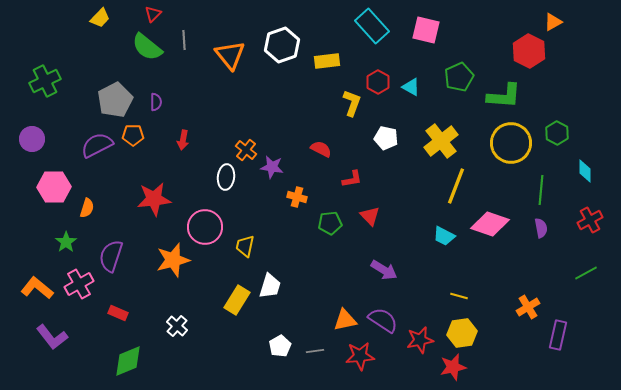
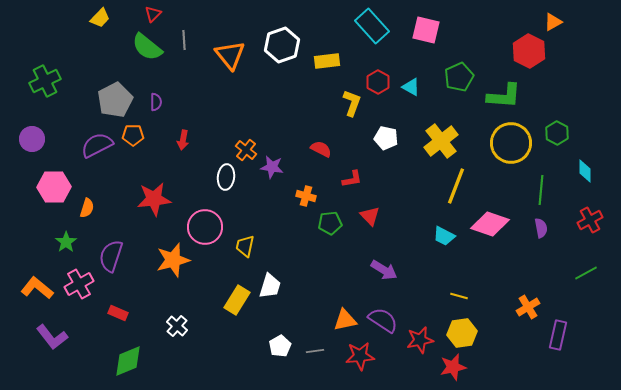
orange cross at (297, 197): moved 9 px right, 1 px up
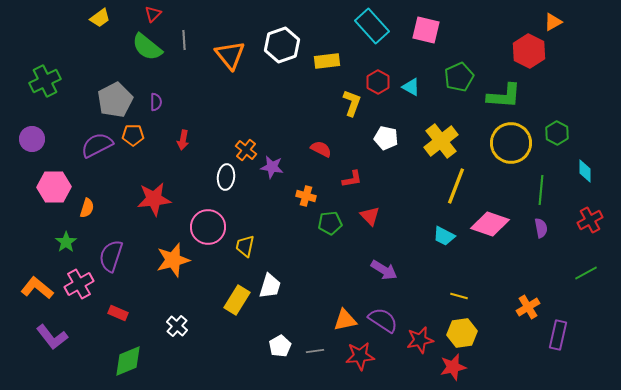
yellow trapezoid at (100, 18): rotated 10 degrees clockwise
pink circle at (205, 227): moved 3 px right
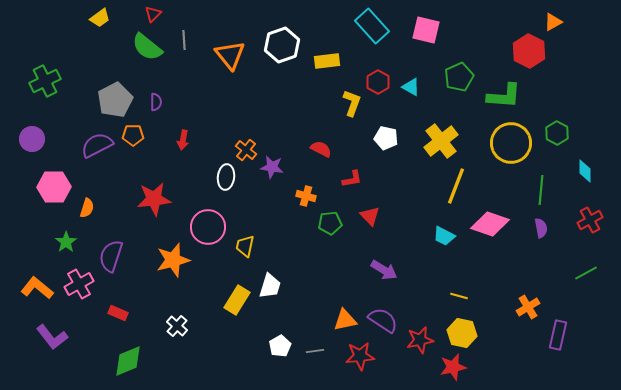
yellow hexagon at (462, 333): rotated 20 degrees clockwise
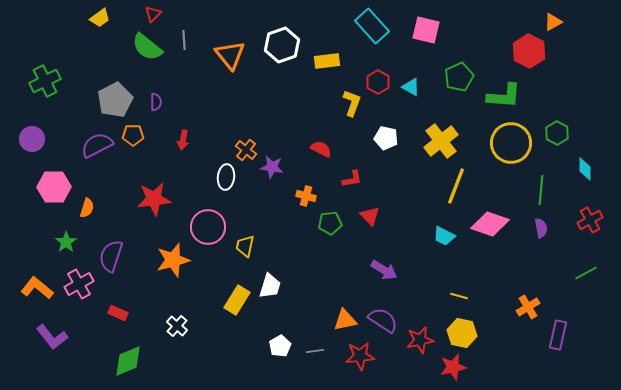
cyan diamond at (585, 171): moved 2 px up
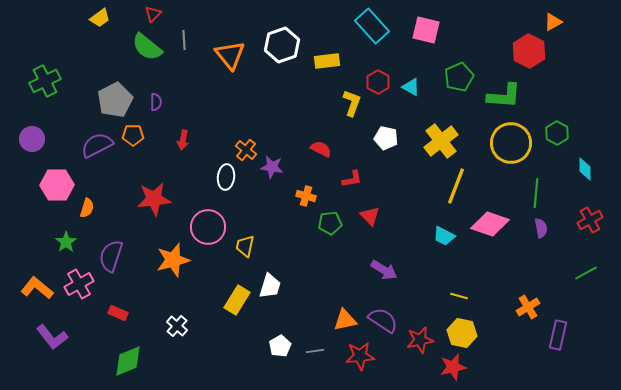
pink hexagon at (54, 187): moved 3 px right, 2 px up
green line at (541, 190): moved 5 px left, 3 px down
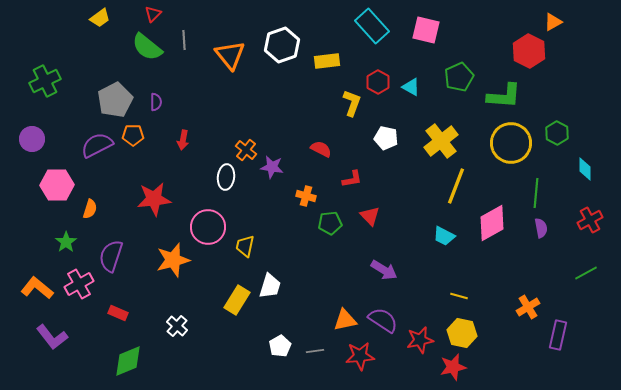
orange semicircle at (87, 208): moved 3 px right, 1 px down
pink diamond at (490, 224): moved 2 px right, 1 px up; rotated 48 degrees counterclockwise
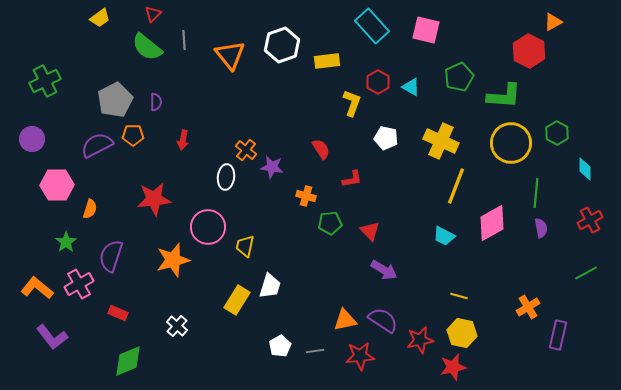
yellow cross at (441, 141): rotated 28 degrees counterclockwise
red semicircle at (321, 149): rotated 30 degrees clockwise
red triangle at (370, 216): moved 15 px down
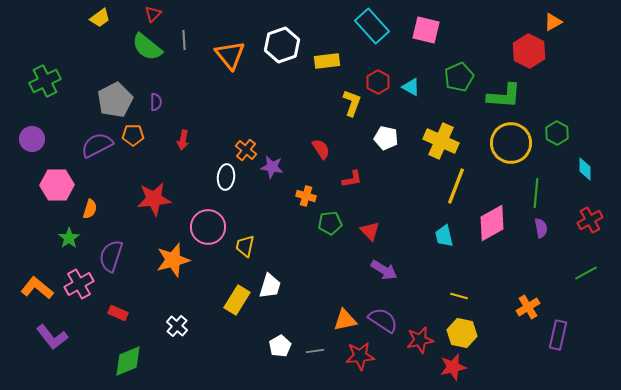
cyan trapezoid at (444, 236): rotated 50 degrees clockwise
green star at (66, 242): moved 3 px right, 4 px up
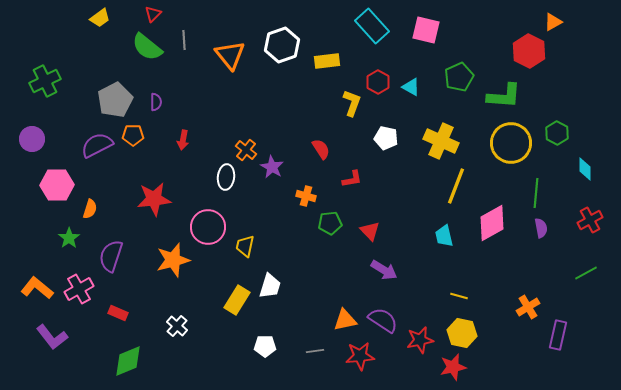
purple star at (272, 167): rotated 20 degrees clockwise
pink cross at (79, 284): moved 5 px down
white pentagon at (280, 346): moved 15 px left; rotated 30 degrees clockwise
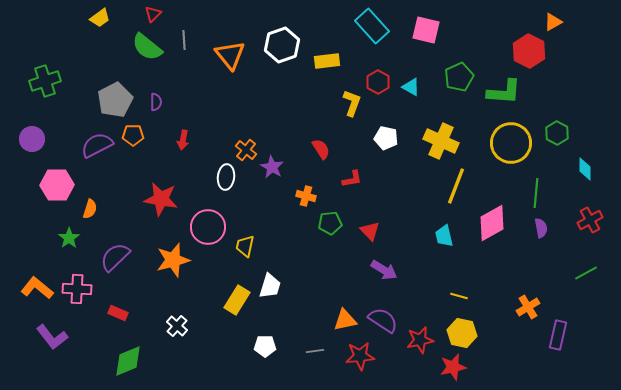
green cross at (45, 81): rotated 8 degrees clockwise
green L-shape at (504, 96): moved 4 px up
red star at (154, 199): moved 7 px right; rotated 16 degrees clockwise
purple semicircle at (111, 256): moved 4 px right, 1 px down; rotated 28 degrees clockwise
pink cross at (79, 289): moved 2 px left; rotated 32 degrees clockwise
